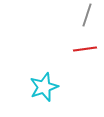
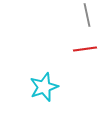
gray line: rotated 30 degrees counterclockwise
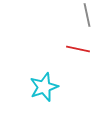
red line: moved 7 px left; rotated 20 degrees clockwise
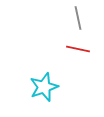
gray line: moved 9 px left, 3 px down
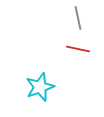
cyan star: moved 4 px left
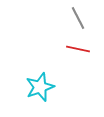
gray line: rotated 15 degrees counterclockwise
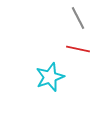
cyan star: moved 10 px right, 10 px up
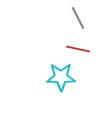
cyan star: moved 11 px right; rotated 20 degrees clockwise
